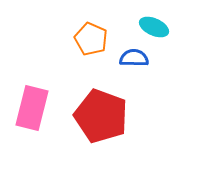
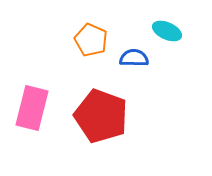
cyan ellipse: moved 13 px right, 4 px down
orange pentagon: moved 1 px down
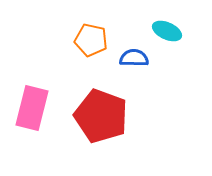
orange pentagon: rotated 12 degrees counterclockwise
